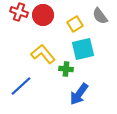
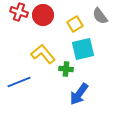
blue line: moved 2 px left, 4 px up; rotated 20 degrees clockwise
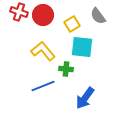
gray semicircle: moved 2 px left
yellow square: moved 3 px left
cyan square: moved 1 px left, 2 px up; rotated 20 degrees clockwise
yellow L-shape: moved 3 px up
blue line: moved 24 px right, 4 px down
blue arrow: moved 6 px right, 4 px down
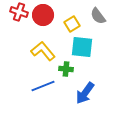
blue arrow: moved 5 px up
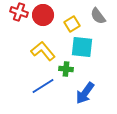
blue line: rotated 10 degrees counterclockwise
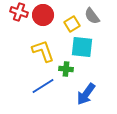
gray semicircle: moved 6 px left
yellow L-shape: rotated 20 degrees clockwise
blue arrow: moved 1 px right, 1 px down
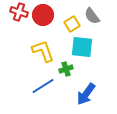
green cross: rotated 24 degrees counterclockwise
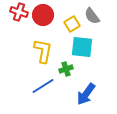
yellow L-shape: rotated 30 degrees clockwise
